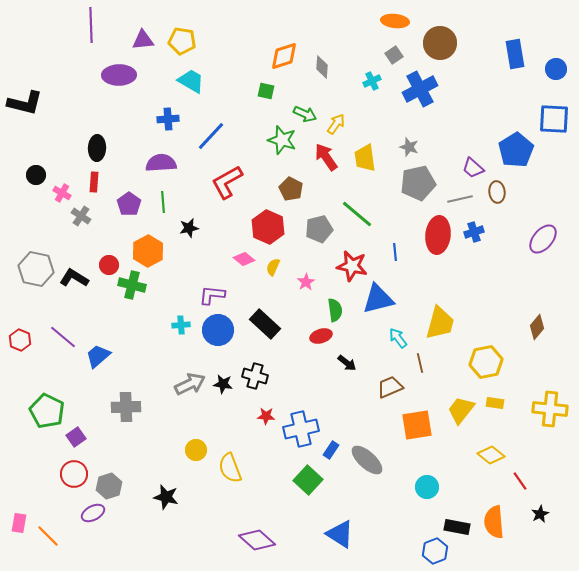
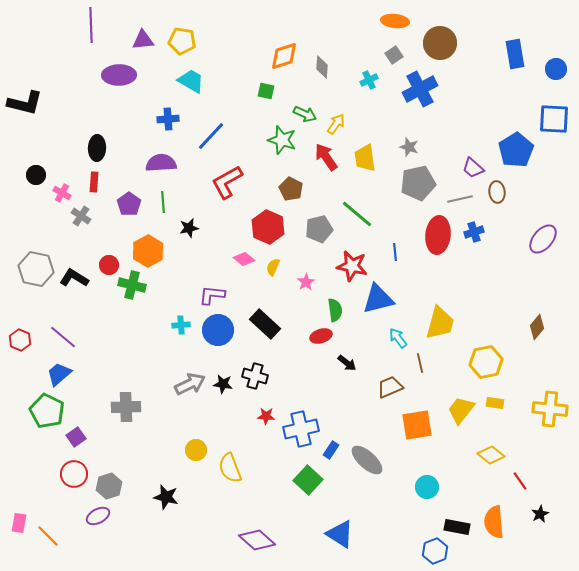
cyan cross at (372, 81): moved 3 px left, 1 px up
blue trapezoid at (98, 356): moved 39 px left, 18 px down
purple ellipse at (93, 513): moved 5 px right, 3 px down
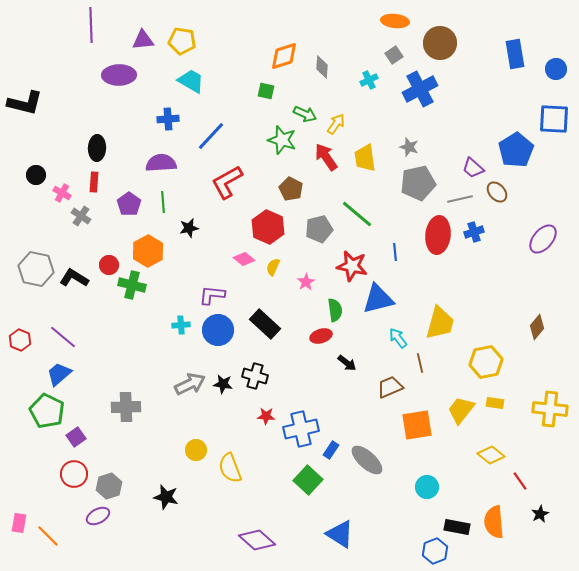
brown ellipse at (497, 192): rotated 35 degrees counterclockwise
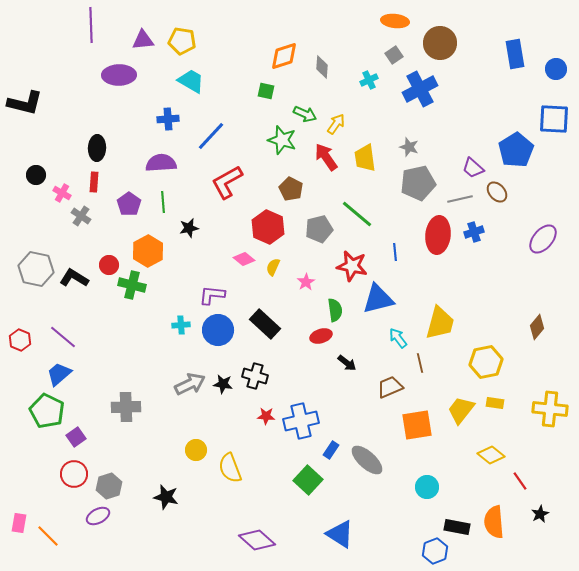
blue cross at (301, 429): moved 8 px up
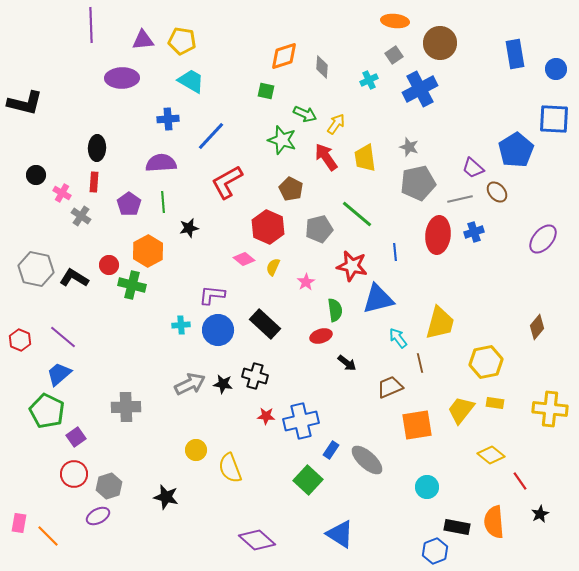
purple ellipse at (119, 75): moved 3 px right, 3 px down
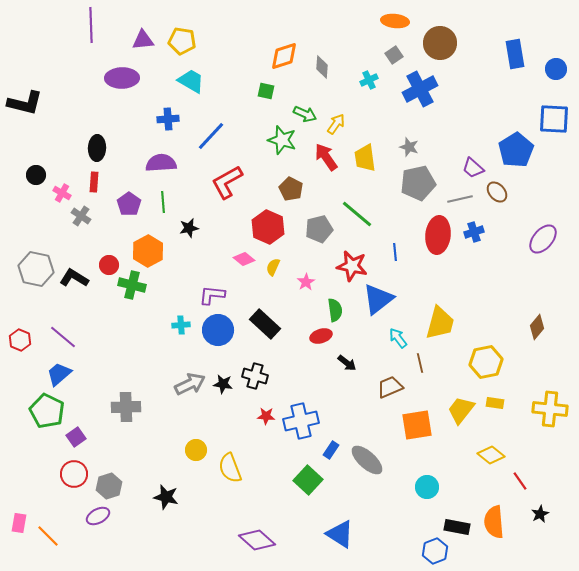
blue triangle at (378, 299): rotated 24 degrees counterclockwise
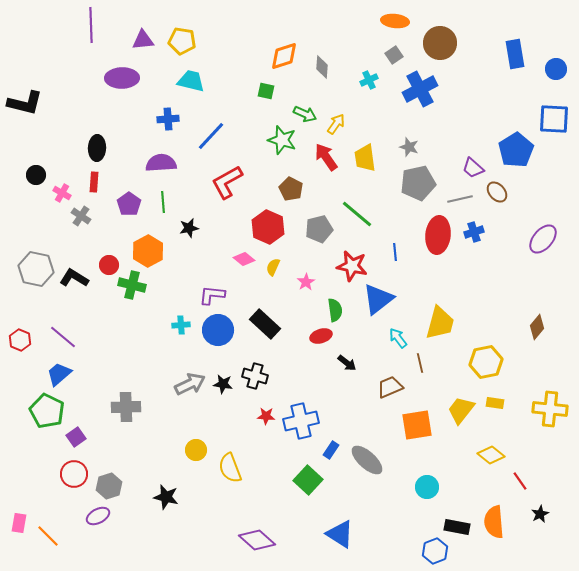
cyan trapezoid at (191, 81): rotated 16 degrees counterclockwise
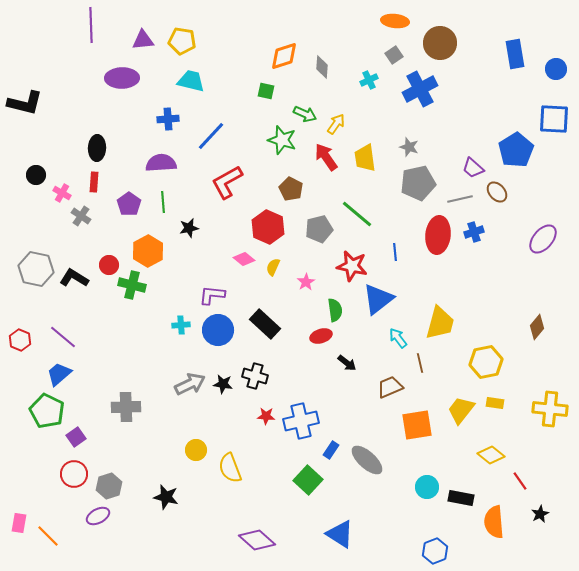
black rectangle at (457, 527): moved 4 px right, 29 px up
